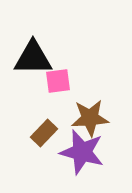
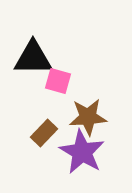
pink square: rotated 24 degrees clockwise
brown star: moved 2 px left, 1 px up
purple star: rotated 15 degrees clockwise
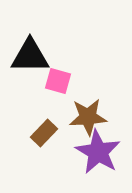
black triangle: moved 3 px left, 2 px up
purple star: moved 16 px right
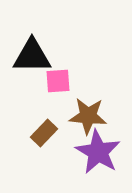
black triangle: moved 2 px right
pink square: rotated 20 degrees counterclockwise
brown star: moved 1 px up; rotated 9 degrees clockwise
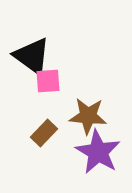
black triangle: rotated 36 degrees clockwise
pink square: moved 10 px left
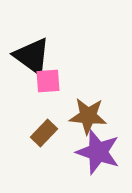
purple star: rotated 12 degrees counterclockwise
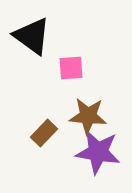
black triangle: moved 20 px up
pink square: moved 23 px right, 13 px up
purple star: rotated 9 degrees counterclockwise
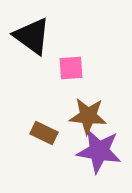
brown rectangle: rotated 72 degrees clockwise
purple star: moved 1 px right, 1 px up
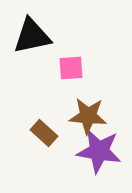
black triangle: rotated 48 degrees counterclockwise
brown rectangle: rotated 16 degrees clockwise
